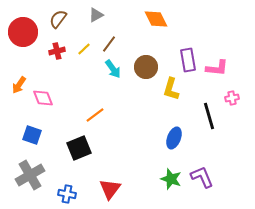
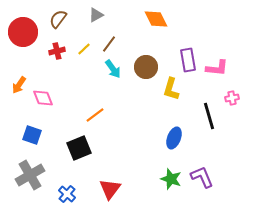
blue cross: rotated 30 degrees clockwise
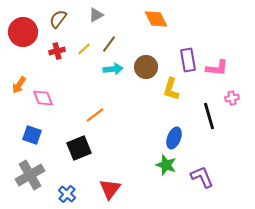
cyan arrow: rotated 60 degrees counterclockwise
green star: moved 5 px left, 14 px up
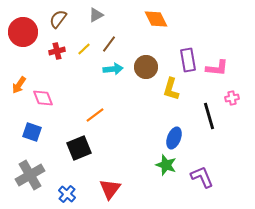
blue square: moved 3 px up
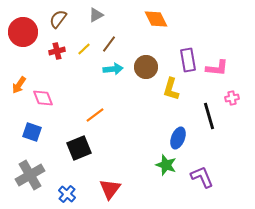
blue ellipse: moved 4 px right
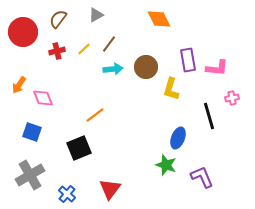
orange diamond: moved 3 px right
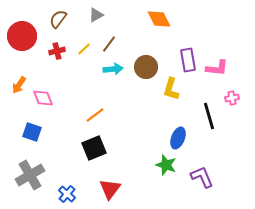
red circle: moved 1 px left, 4 px down
black square: moved 15 px right
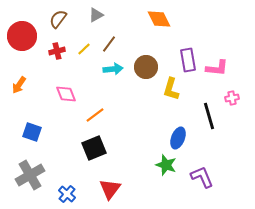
pink diamond: moved 23 px right, 4 px up
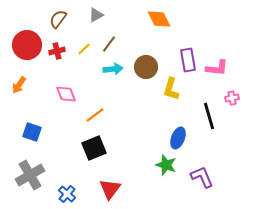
red circle: moved 5 px right, 9 px down
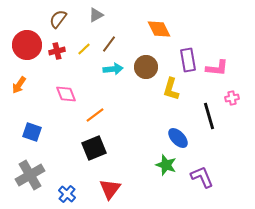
orange diamond: moved 10 px down
blue ellipse: rotated 65 degrees counterclockwise
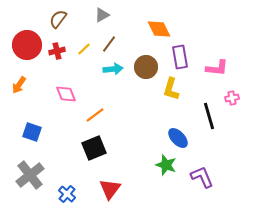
gray triangle: moved 6 px right
purple rectangle: moved 8 px left, 3 px up
gray cross: rotated 8 degrees counterclockwise
